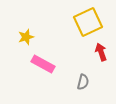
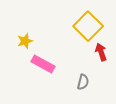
yellow square: moved 4 px down; rotated 20 degrees counterclockwise
yellow star: moved 1 px left, 4 px down
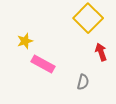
yellow square: moved 8 px up
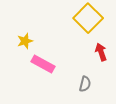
gray semicircle: moved 2 px right, 2 px down
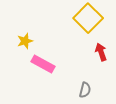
gray semicircle: moved 6 px down
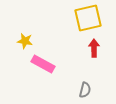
yellow square: rotated 32 degrees clockwise
yellow star: rotated 28 degrees clockwise
red arrow: moved 7 px left, 4 px up; rotated 18 degrees clockwise
